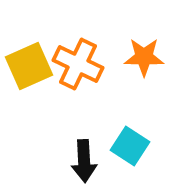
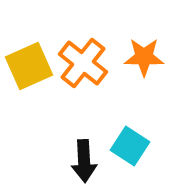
orange cross: moved 5 px right, 1 px up; rotated 12 degrees clockwise
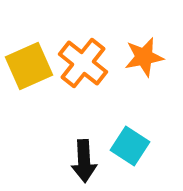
orange star: rotated 12 degrees counterclockwise
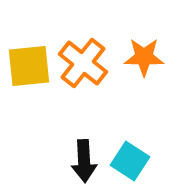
orange star: rotated 12 degrees clockwise
yellow square: rotated 18 degrees clockwise
cyan square: moved 15 px down
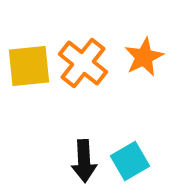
orange star: rotated 27 degrees counterclockwise
cyan square: rotated 27 degrees clockwise
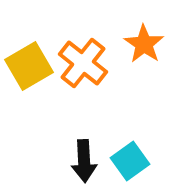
orange star: moved 13 px up; rotated 12 degrees counterclockwise
yellow square: rotated 24 degrees counterclockwise
cyan square: rotated 6 degrees counterclockwise
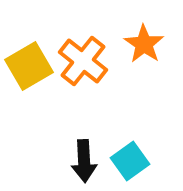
orange cross: moved 2 px up
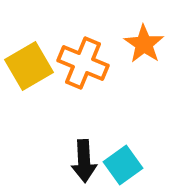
orange cross: moved 2 px down; rotated 15 degrees counterclockwise
cyan square: moved 7 px left, 4 px down
